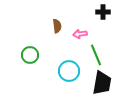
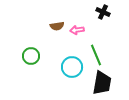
black cross: rotated 24 degrees clockwise
brown semicircle: rotated 88 degrees clockwise
pink arrow: moved 3 px left, 4 px up
green circle: moved 1 px right, 1 px down
cyan circle: moved 3 px right, 4 px up
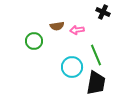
green circle: moved 3 px right, 15 px up
black trapezoid: moved 6 px left
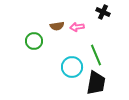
pink arrow: moved 3 px up
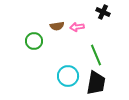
cyan circle: moved 4 px left, 9 px down
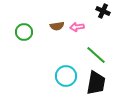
black cross: moved 1 px up
green circle: moved 10 px left, 9 px up
green line: rotated 25 degrees counterclockwise
cyan circle: moved 2 px left
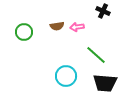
black trapezoid: moved 9 px right; rotated 85 degrees clockwise
